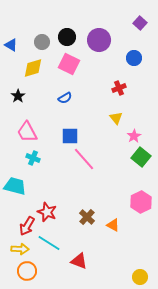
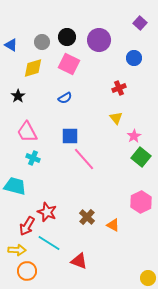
yellow arrow: moved 3 px left, 1 px down
yellow circle: moved 8 px right, 1 px down
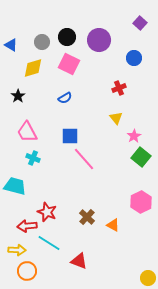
red arrow: rotated 54 degrees clockwise
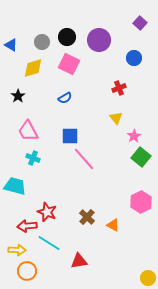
pink trapezoid: moved 1 px right, 1 px up
red triangle: rotated 30 degrees counterclockwise
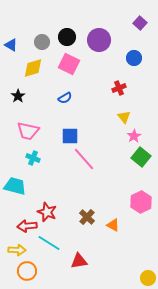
yellow triangle: moved 8 px right, 1 px up
pink trapezoid: rotated 50 degrees counterclockwise
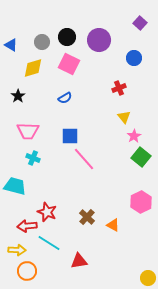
pink trapezoid: rotated 10 degrees counterclockwise
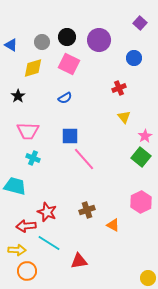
pink star: moved 11 px right
brown cross: moved 7 px up; rotated 28 degrees clockwise
red arrow: moved 1 px left
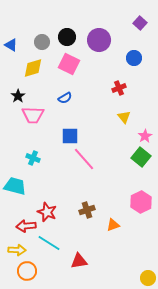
pink trapezoid: moved 5 px right, 16 px up
orange triangle: rotated 48 degrees counterclockwise
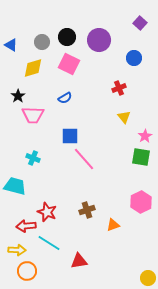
green square: rotated 30 degrees counterclockwise
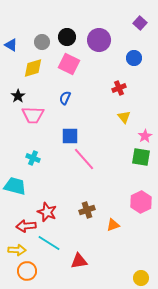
blue semicircle: rotated 144 degrees clockwise
yellow circle: moved 7 px left
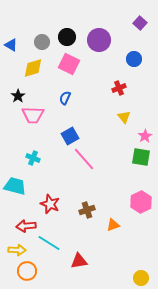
blue circle: moved 1 px down
blue square: rotated 30 degrees counterclockwise
red star: moved 3 px right, 8 px up
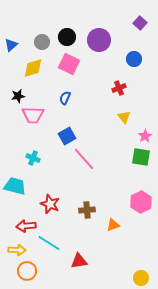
blue triangle: rotated 48 degrees clockwise
black star: rotated 24 degrees clockwise
blue square: moved 3 px left
brown cross: rotated 14 degrees clockwise
